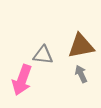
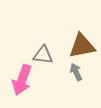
brown triangle: moved 1 px right
gray arrow: moved 5 px left, 2 px up
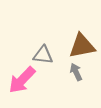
pink arrow: rotated 24 degrees clockwise
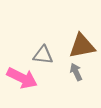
pink arrow: moved 2 px up; rotated 108 degrees counterclockwise
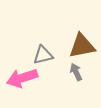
gray triangle: rotated 20 degrees counterclockwise
pink arrow: rotated 136 degrees clockwise
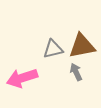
gray triangle: moved 10 px right, 6 px up
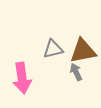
brown triangle: moved 1 px right, 5 px down
pink arrow: rotated 80 degrees counterclockwise
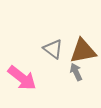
gray triangle: rotated 50 degrees clockwise
pink arrow: rotated 44 degrees counterclockwise
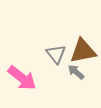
gray triangle: moved 3 px right, 5 px down; rotated 15 degrees clockwise
gray arrow: rotated 24 degrees counterclockwise
